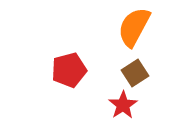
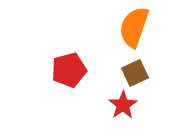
orange semicircle: rotated 9 degrees counterclockwise
brown square: rotated 8 degrees clockwise
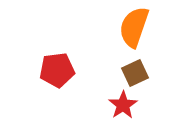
red pentagon: moved 12 px left; rotated 8 degrees clockwise
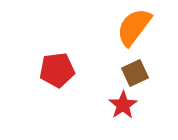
orange semicircle: rotated 18 degrees clockwise
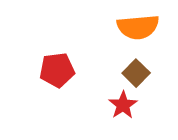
orange semicircle: moved 4 px right; rotated 132 degrees counterclockwise
brown square: moved 1 px right; rotated 20 degrees counterclockwise
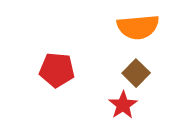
red pentagon: rotated 12 degrees clockwise
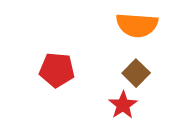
orange semicircle: moved 1 px left, 2 px up; rotated 9 degrees clockwise
